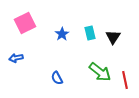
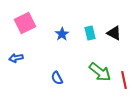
black triangle: moved 1 px right, 4 px up; rotated 35 degrees counterclockwise
red line: moved 1 px left
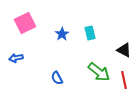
black triangle: moved 10 px right, 17 px down
green arrow: moved 1 px left
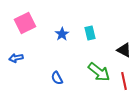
red line: moved 1 px down
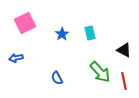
green arrow: moved 1 px right; rotated 10 degrees clockwise
